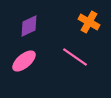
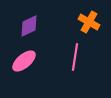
pink line: rotated 64 degrees clockwise
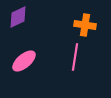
orange cross: moved 4 px left, 3 px down; rotated 20 degrees counterclockwise
purple diamond: moved 11 px left, 9 px up
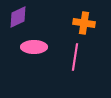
orange cross: moved 1 px left, 2 px up
pink ellipse: moved 10 px right, 14 px up; rotated 40 degrees clockwise
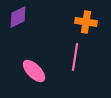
orange cross: moved 2 px right, 1 px up
pink ellipse: moved 24 px down; rotated 45 degrees clockwise
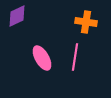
purple diamond: moved 1 px left, 1 px up
pink ellipse: moved 8 px right, 13 px up; rotated 15 degrees clockwise
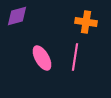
purple diamond: rotated 10 degrees clockwise
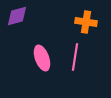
pink ellipse: rotated 10 degrees clockwise
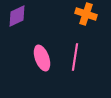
purple diamond: rotated 10 degrees counterclockwise
orange cross: moved 8 px up; rotated 10 degrees clockwise
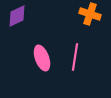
orange cross: moved 4 px right
